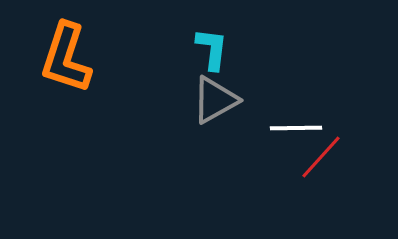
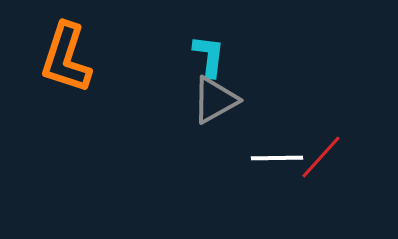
cyan L-shape: moved 3 px left, 7 px down
white line: moved 19 px left, 30 px down
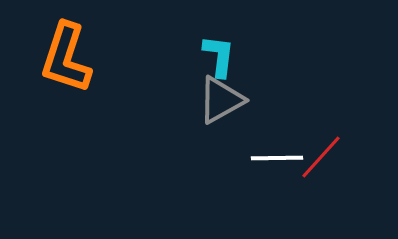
cyan L-shape: moved 10 px right
gray triangle: moved 6 px right
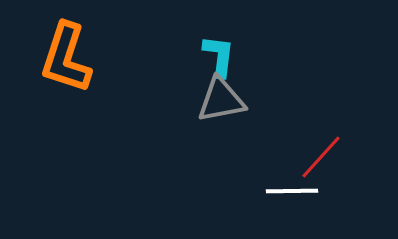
gray triangle: rotated 18 degrees clockwise
white line: moved 15 px right, 33 px down
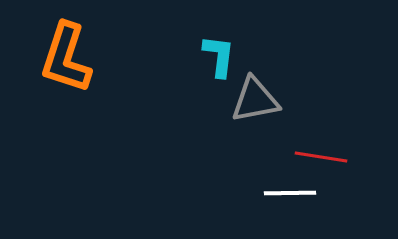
gray triangle: moved 34 px right
red line: rotated 57 degrees clockwise
white line: moved 2 px left, 2 px down
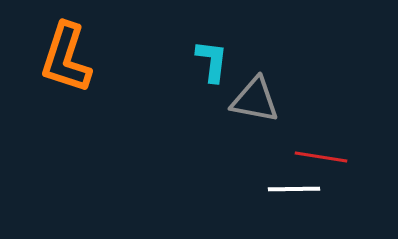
cyan L-shape: moved 7 px left, 5 px down
gray triangle: rotated 22 degrees clockwise
white line: moved 4 px right, 4 px up
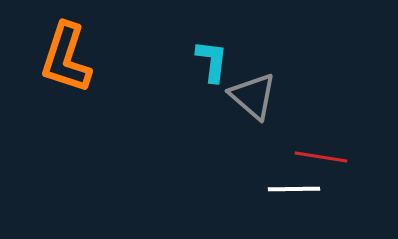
gray triangle: moved 2 px left, 4 px up; rotated 30 degrees clockwise
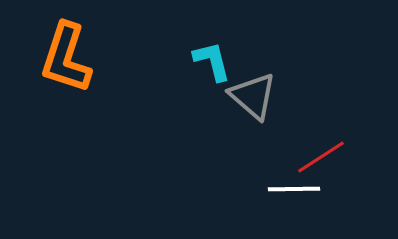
cyan L-shape: rotated 21 degrees counterclockwise
red line: rotated 42 degrees counterclockwise
